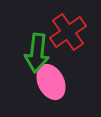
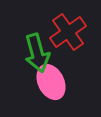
green arrow: rotated 21 degrees counterclockwise
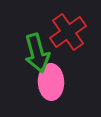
pink ellipse: rotated 24 degrees clockwise
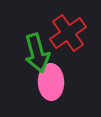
red cross: moved 1 px down
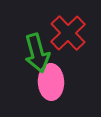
red cross: rotated 9 degrees counterclockwise
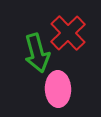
pink ellipse: moved 7 px right, 7 px down
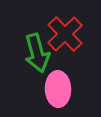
red cross: moved 3 px left, 1 px down
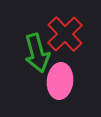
pink ellipse: moved 2 px right, 8 px up; rotated 8 degrees clockwise
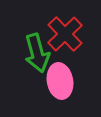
pink ellipse: rotated 16 degrees counterclockwise
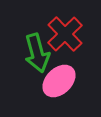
pink ellipse: moved 1 px left; rotated 56 degrees clockwise
